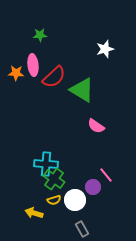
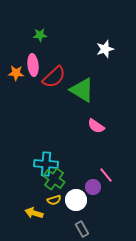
white circle: moved 1 px right
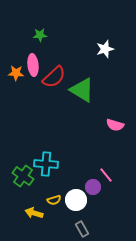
pink semicircle: moved 19 px right, 1 px up; rotated 18 degrees counterclockwise
green cross: moved 31 px left, 3 px up
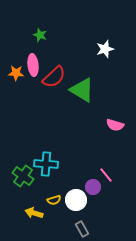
green star: rotated 24 degrees clockwise
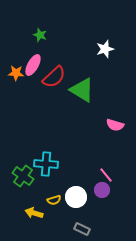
pink ellipse: rotated 35 degrees clockwise
purple circle: moved 9 px right, 3 px down
white circle: moved 3 px up
gray rectangle: rotated 35 degrees counterclockwise
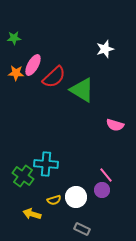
green star: moved 26 px left, 3 px down; rotated 24 degrees counterclockwise
yellow arrow: moved 2 px left, 1 px down
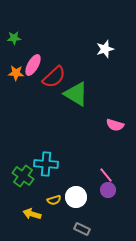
green triangle: moved 6 px left, 4 px down
purple circle: moved 6 px right
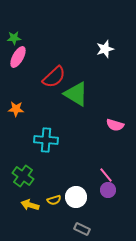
pink ellipse: moved 15 px left, 8 px up
orange star: moved 36 px down
cyan cross: moved 24 px up
yellow arrow: moved 2 px left, 9 px up
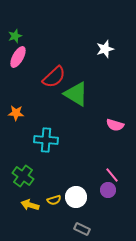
green star: moved 1 px right, 2 px up; rotated 16 degrees counterclockwise
orange star: moved 4 px down
pink line: moved 6 px right
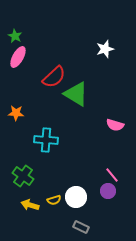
green star: rotated 24 degrees counterclockwise
purple circle: moved 1 px down
gray rectangle: moved 1 px left, 2 px up
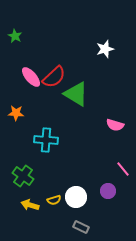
pink ellipse: moved 13 px right, 20 px down; rotated 70 degrees counterclockwise
pink line: moved 11 px right, 6 px up
